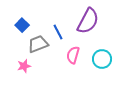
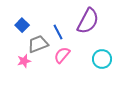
pink semicircle: moved 11 px left; rotated 24 degrees clockwise
pink star: moved 5 px up
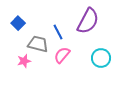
blue square: moved 4 px left, 2 px up
gray trapezoid: rotated 35 degrees clockwise
cyan circle: moved 1 px left, 1 px up
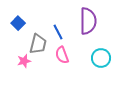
purple semicircle: rotated 28 degrees counterclockwise
gray trapezoid: rotated 90 degrees clockwise
pink semicircle: rotated 60 degrees counterclockwise
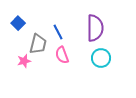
purple semicircle: moved 7 px right, 7 px down
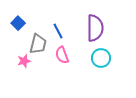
blue line: moved 1 px up
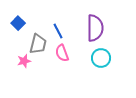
pink semicircle: moved 2 px up
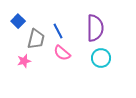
blue square: moved 2 px up
gray trapezoid: moved 2 px left, 5 px up
pink semicircle: rotated 30 degrees counterclockwise
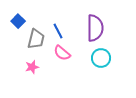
pink star: moved 8 px right, 6 px down
